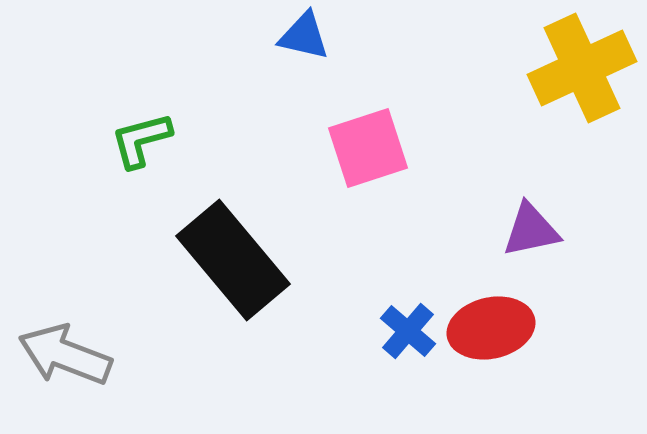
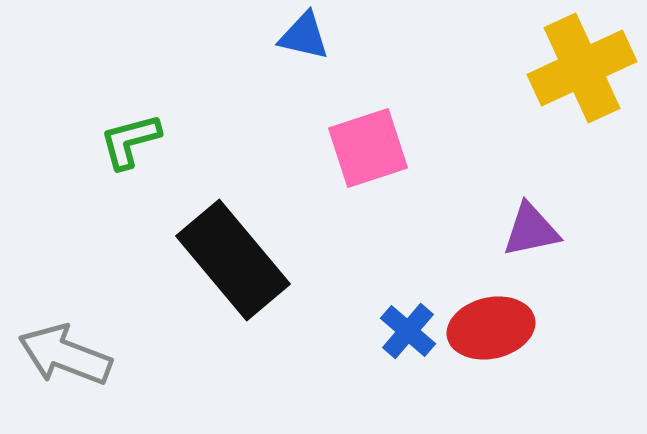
green L-shape: moved 11 px left, 1 px down
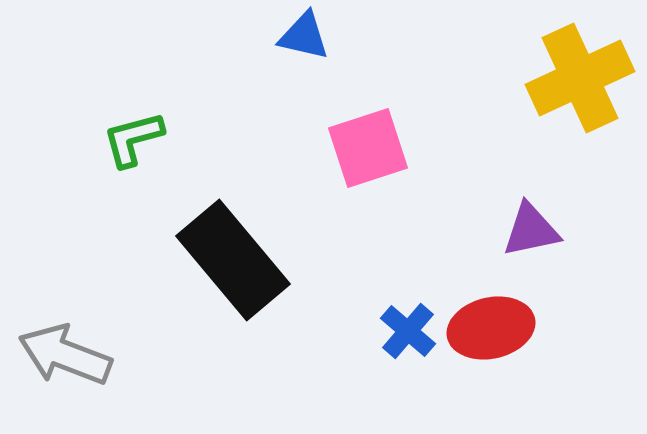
yellow cross: moved 2 px left, 10 px down
green L-shape: moved 3 px right, 2 px up
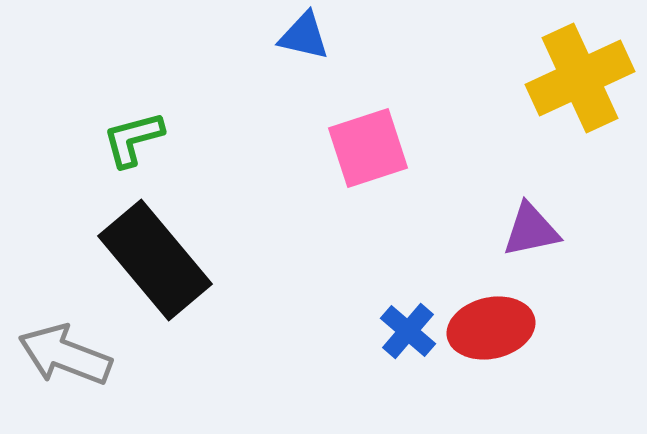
black rectangle: moved 78 px left
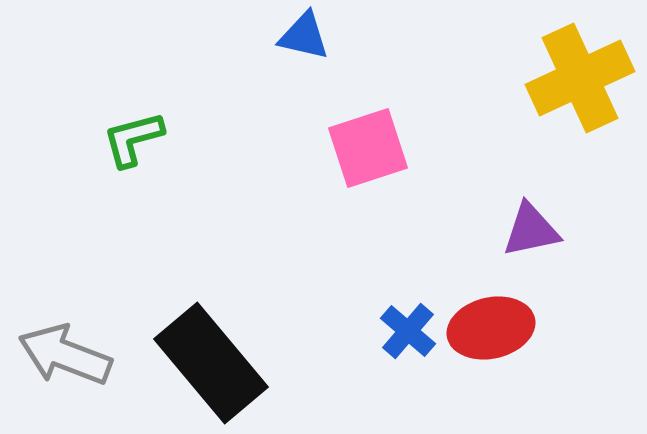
black rectangle: moved 56 px right, 103 px down
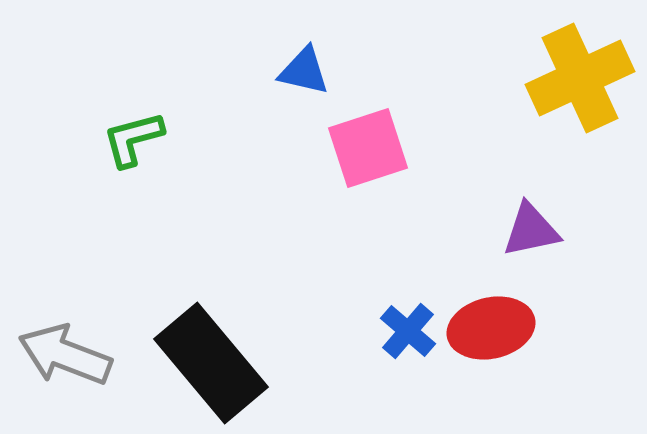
blue triangle: moved 35 px down
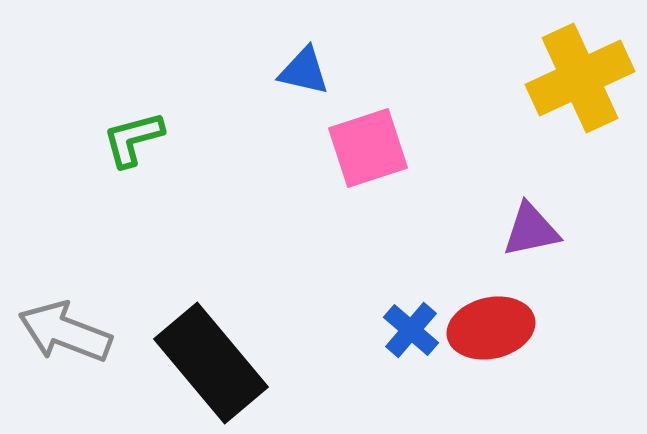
blue cross: moved 3 px right, 1 px up
gray arrow: moved 23 px up
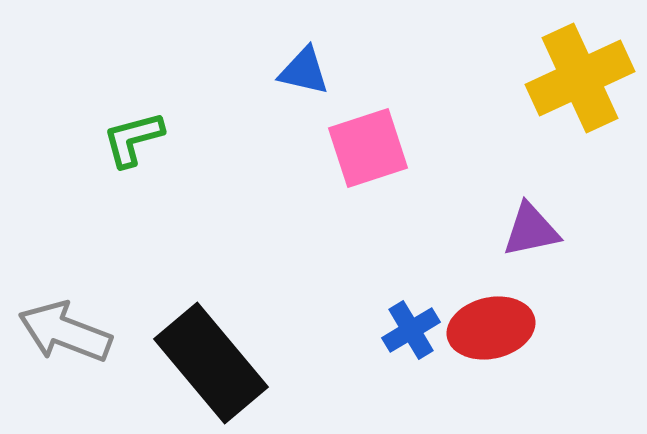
blue cross: rotated 18 degrees clockwise
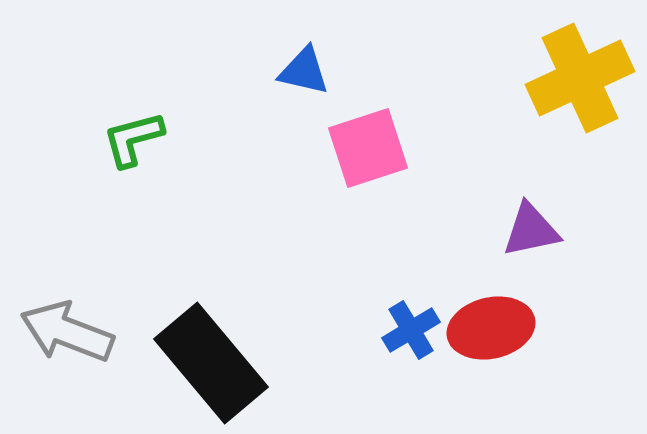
gray arrow: moved 2 px right
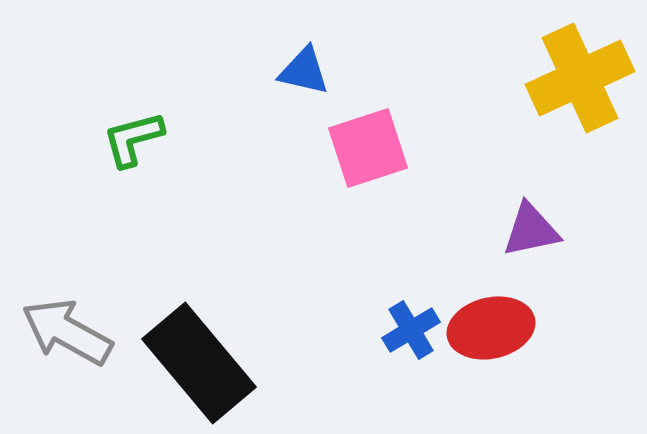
gray arrow: rotated 8 degrees clockwise
black rectangle: moved 12 px left
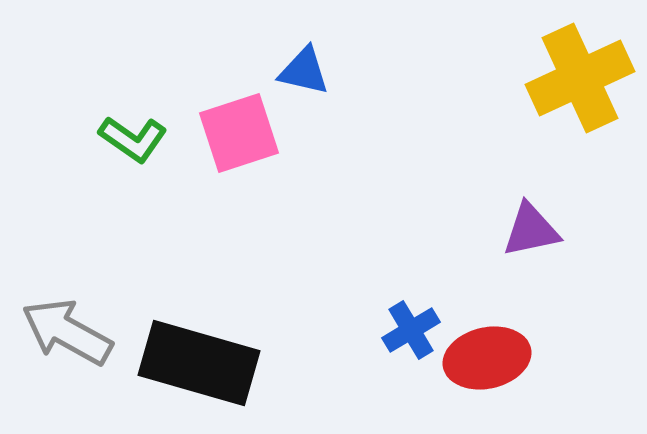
green L-shape: rotated 130 degrees counterclockwise
pink square: moved 129 px left, 15 px up
red ellipse: moved 4 px left, 30 px down
black rectangle: rotated 34 degrees counterclockwise
